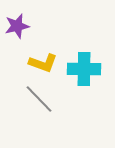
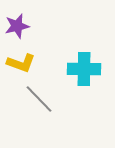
yellow L-shape: moved 22 px left
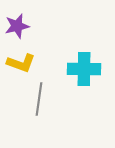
gray line: rotated 52 degrees clockwise
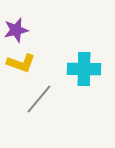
purple star: moved 1 px left, 4 px down
gray line: rotated 32 degrees clockwise
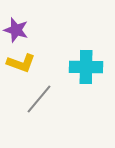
purple star: rotated 30 degrees clockwise
cyan cross: moved 2 px right, 2 px up
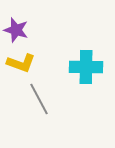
gray line: rotated 68 degrees counterclockwise
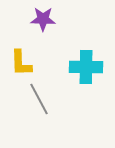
purple star: moved 27 px right, 11 px up; rotated 15 degrees counterclockwise
yellow L-shape: rotated 68 degrees clockwise
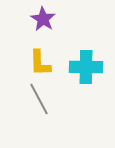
purple star: rotated 30 degrees clockwise
yellow L-shape: moved 19 px right
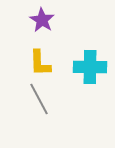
purple star: moved 1 px left, 1 px down
cyan cross: moved 4 px right
